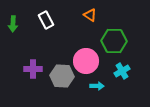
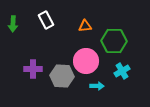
orange triangle: moved 5 px left, 11 px down; rotated 40 degrees counterclockwise
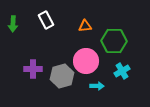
gray hexagon: rotated 20 degrees counterclockwise
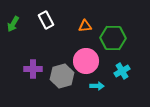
green arrow: rotated 28 degrees clockwise
green hexagon: moved 1 px left, 3 px up
